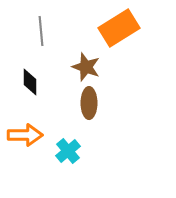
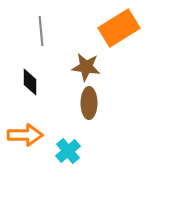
brown star: rotated 12 degrees counterclockwise
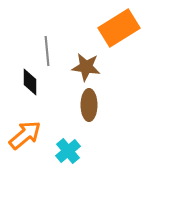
gray line: moved 6 px right, 20 px down
brown ellipse: moved 2 px down
orange arrow: rotated 40 degrees counterclockwise
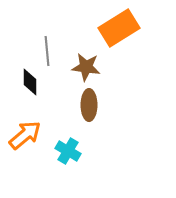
cyan cross: rotated 20 degrees counterclockwise
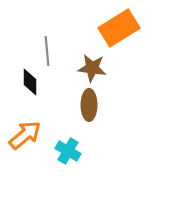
brown star: moved 6 px right, 1 px down
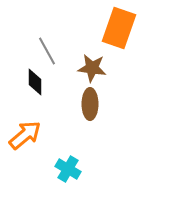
orange rectangle: rotated 39 degrees counterclockwise
gray line: rotated 24 degrees counterclockwise
black diamond: moved 5 px right
brown ellipse: moved 1 px right, 1 px up
cyan cross: moved 18 px down
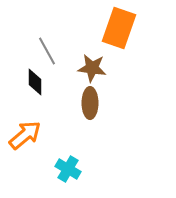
brown ellipse: moved 1 px up
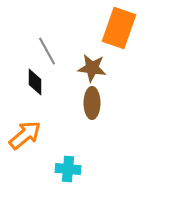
brown ellipse: moved 2 px right
cyan cross: rotated 25 degrees counterclockwise
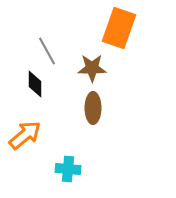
brown star: rotated 8 degrees counterclockwise
black diamond: moved 2 px down
brown ellipse: moved 1 px right, 5 px down
